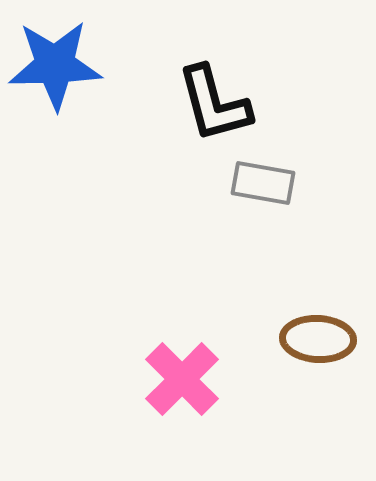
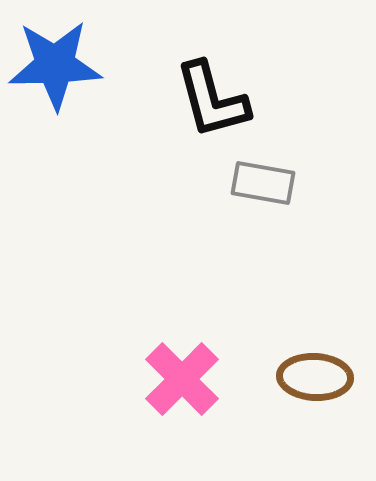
black L-shape: moved 2 px left, 4 px up
brown ellipse: moved 3 px left, 38 px down
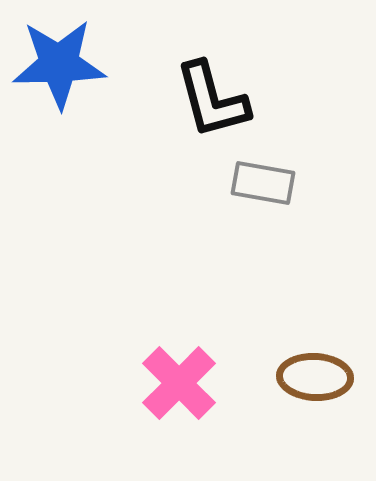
blue star: moved 4 px right, 1 px up
pink cross: moved 3 px left, 4 px down
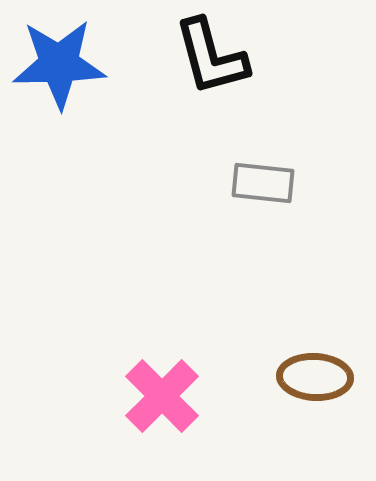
black L-shape: moved 1 px left, 43 px up
gray rectangle: rotated 4 degrees counterclockwise
pink cross: moved 17 px left, 13 px down
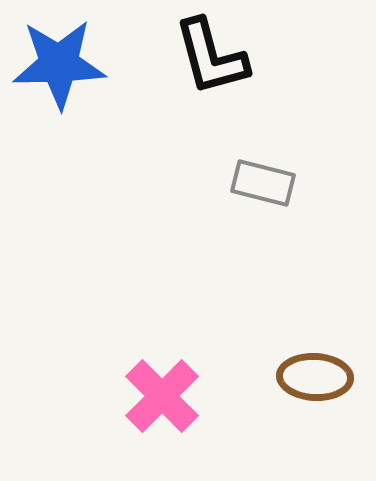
gray rectangle: rotated 8 degrees clockwise
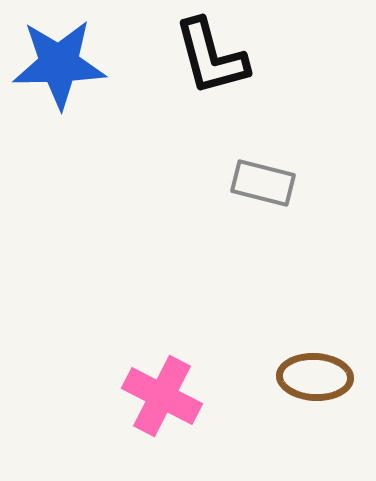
pink cross: rotated 18 degrees counterclockwise
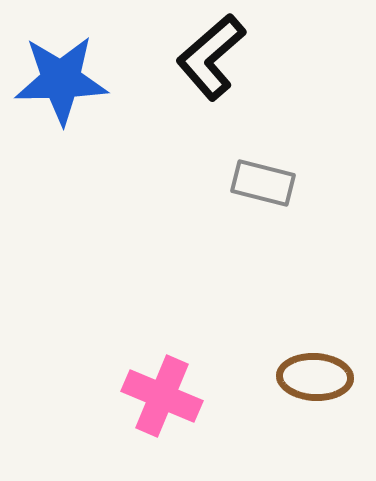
black L-shape: rotated 64 degrees clockwise
blue star: moved 2 px right, 16 px down
pink cross: rotated 4 degrees counterclockwise
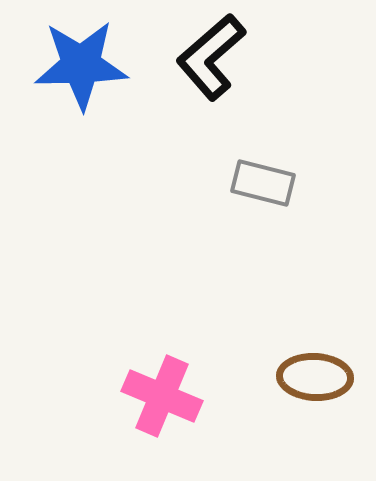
blue star: moved 20 px right, 15 px up
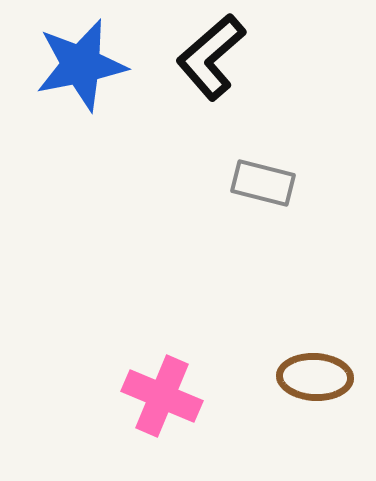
blue star: rotated 10 degrees counterclockwise
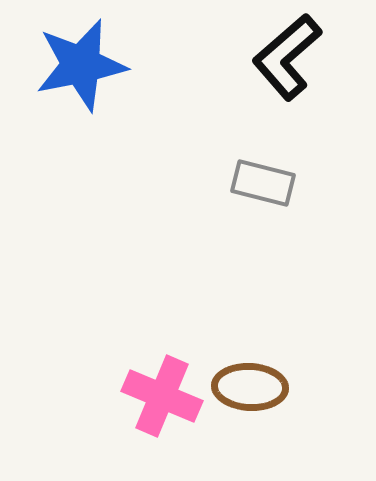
black L-shape: moved 76 px right
brown ellipse: moved 65 px left, 10 px down
